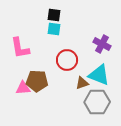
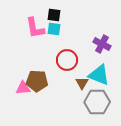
pink L-shape: moved 15 px right, 20 px up
brown triangle: rotated 40 degrees counterclockwise
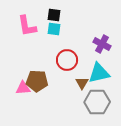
pink L-shape: moved 8 px left, 2 px up
cyan triangle: moved 2 px up; rotated 35 degrees counterclockwise
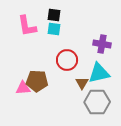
purple cross: rotated 18 degrees counterclockwise
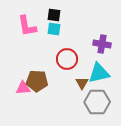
red circle: moved 1 px up
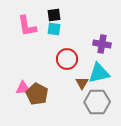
black square: rotated 16 degrees counterclockwise
brown pentagon: moved 13 px down; rotated 25 degrees clockwise
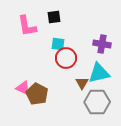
black square: moved 2 px down
cyan square: moved 4 px right, 15 px down
red circle: moved 1 px left, 1 px up
pink triangle: rotated 28 degrees clockwise
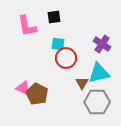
purple cross: rotated 24 degrees clockwise
